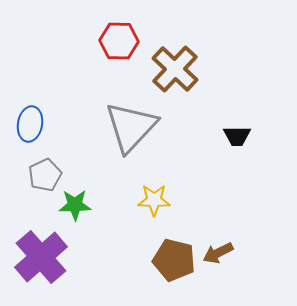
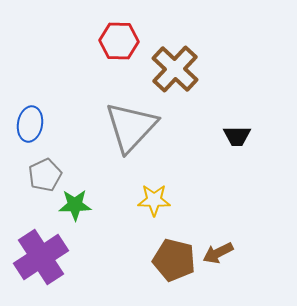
purple cross: rotated 8 degrees clockwise
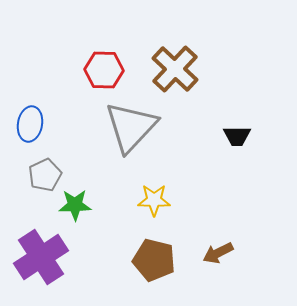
red hexagon: moved 15 px left, 29 px down
brown pentagon: moved 20 px left
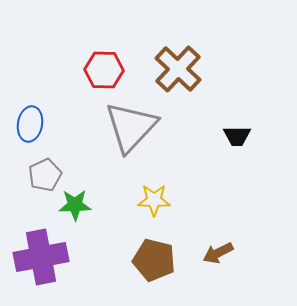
brown cross: moved 3 px right
purple cross: rotated 22 degrees clockwise
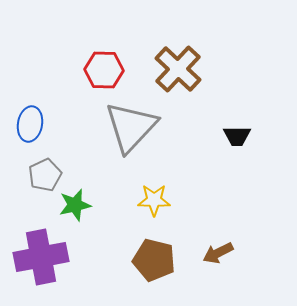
green star: rotated 12 degrees counterclockwise
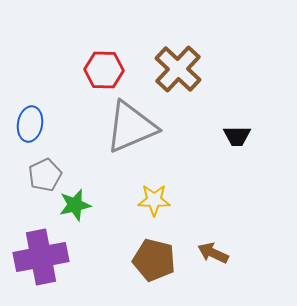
gray triangle: rotated 24 degrees clockwise
brown arrow: moved 5 px left; rotated 52 degrees clockwise
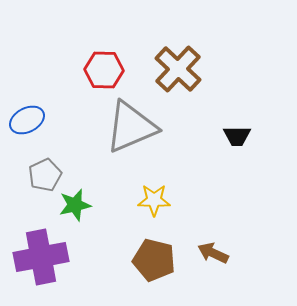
blue ellipse: moved 3 px left, 4 px up; rotated 52 degrees clockwise
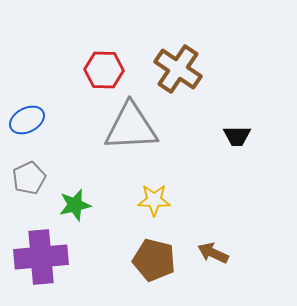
brown cross: rotated 9 degrees counterclockwise
gray triangle: rotated 20 degrees clockwise
gray pentagon: moved 16 px left, 3 px down
purple cross: rotated 6 degrees clockwise
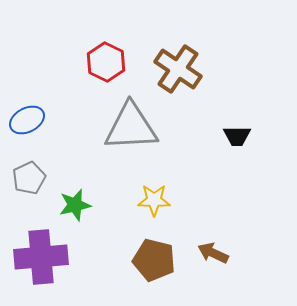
red hexagon: moved 2 px right, 8 px up; rotated 24 degrees clockwise
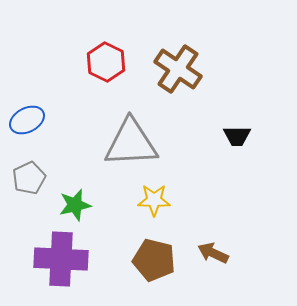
gray triangle: moved 16 px down
purple cross: moved 20 px right, 2 px down; rotated 8 degrees clockwise
